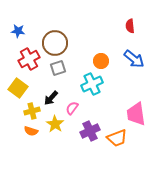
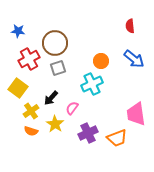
yellow cross: moved 1 px left; rotated 21 degrees counterclockwise
purple cross: moved 2 px left, 2 px down
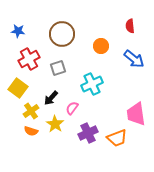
brown circle: moved 7 px right, 9 px up
orange circle: moved 15 px up
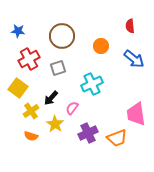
brown circle: moved 2 px down
orange semicircle: moved 5 px down
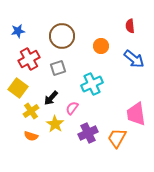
blue star: rotated 16 degrees counterclockwise
orange trapezoid: rotated 140 degrees clockwise
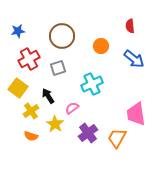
black arrow: moved 3 px left, 2 px up; rotated 105 degrees clockwise
pink semicircle: rotated 16 degrees clockwise
purple cross: rotated 12 degrees counterclockwise
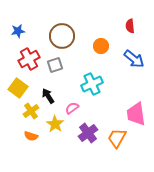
gray square: moved 3 px left, 3 px up
